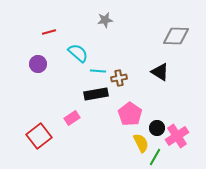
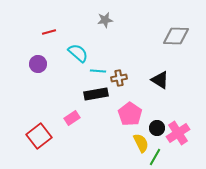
black triangle: moved 8 px down
pink cross: moved 1 px right, 3 px up
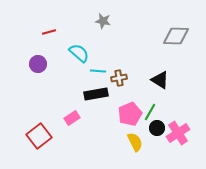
gray star: moved 2 px left, 1 px down; rotated 21 degrees clockwise
cyan semicircle: moved 1 px right
pink pentagon: rotated 15 degrees clockwise
yellow semicircle: moved 6 px left, 1 px up
green line: moved 5 px left, 45 px up
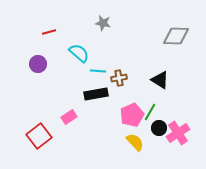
gray star: moved 2 px down
pink pentagon: moved 2 px right, 1 px down
pink rectangle: moved 3 px left, 1 px up
black circle: moved 2 px right
yellow semicircle: rotated 18 degrees counterclockwise
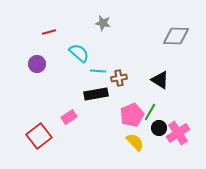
purple circle: moved 1 px left
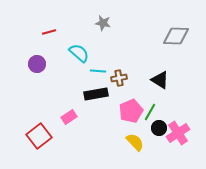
pink pentagon: moved 1 px left, 4 px up
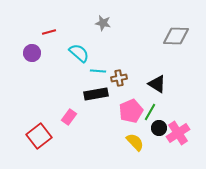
purple circle: moved 5 px left, 11 px up
black triangle: moved 3 px left, 4 px down
pink rectangle: rotated 21 degrees counterclockwise
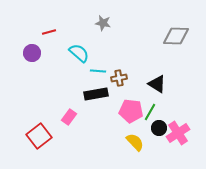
pink pentagon: rotated 30 degrees clockwise
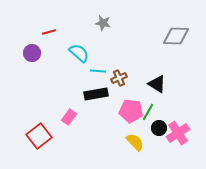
brown cross: rotated 14 degrees counterclockwise
green line: moved 2 px left
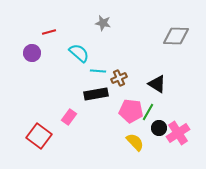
red square: rotated 15 degrees counterclockwise
